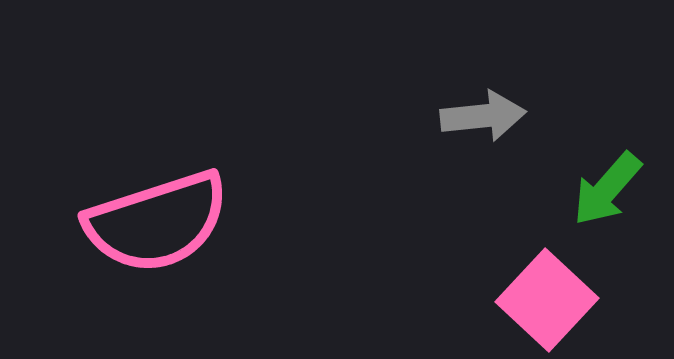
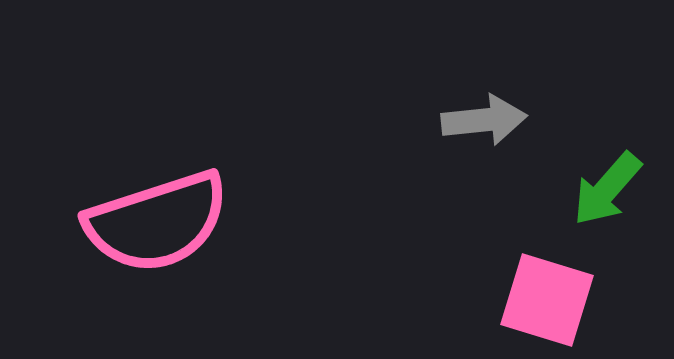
gray arrow: moved 1 px right, 4 px down
pink square: rotated 26 degrees counterclockwise
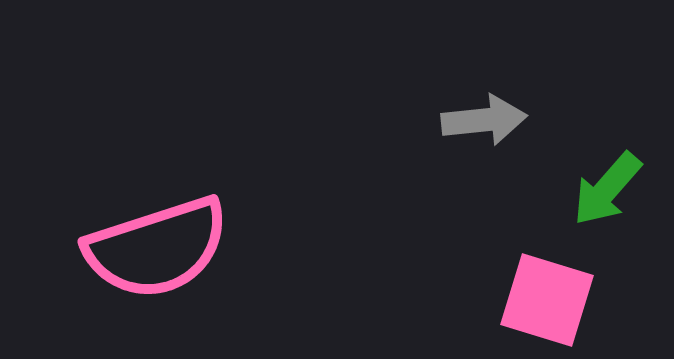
pink semicircle: moved 26 px down
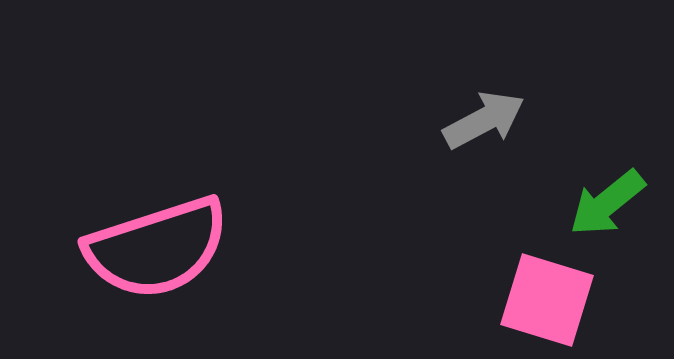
gray arrow: rotated 22 degrees counterclockwise
green arrow: moved 14 px down; rotated 10 degrees clockwise
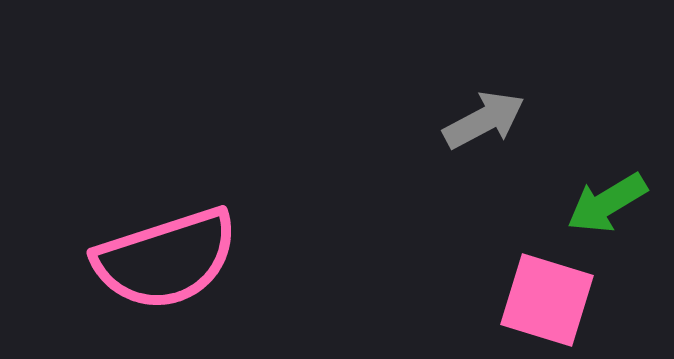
green arrow: rotated 8 degrees clockwise
pink semicircle: moved 9 px right, 11 px down
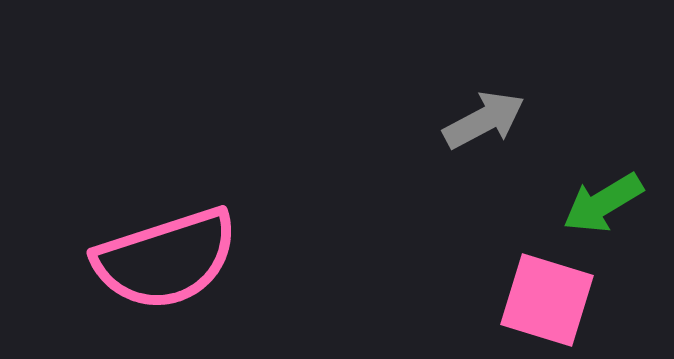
green arrow: moved 4 px left
